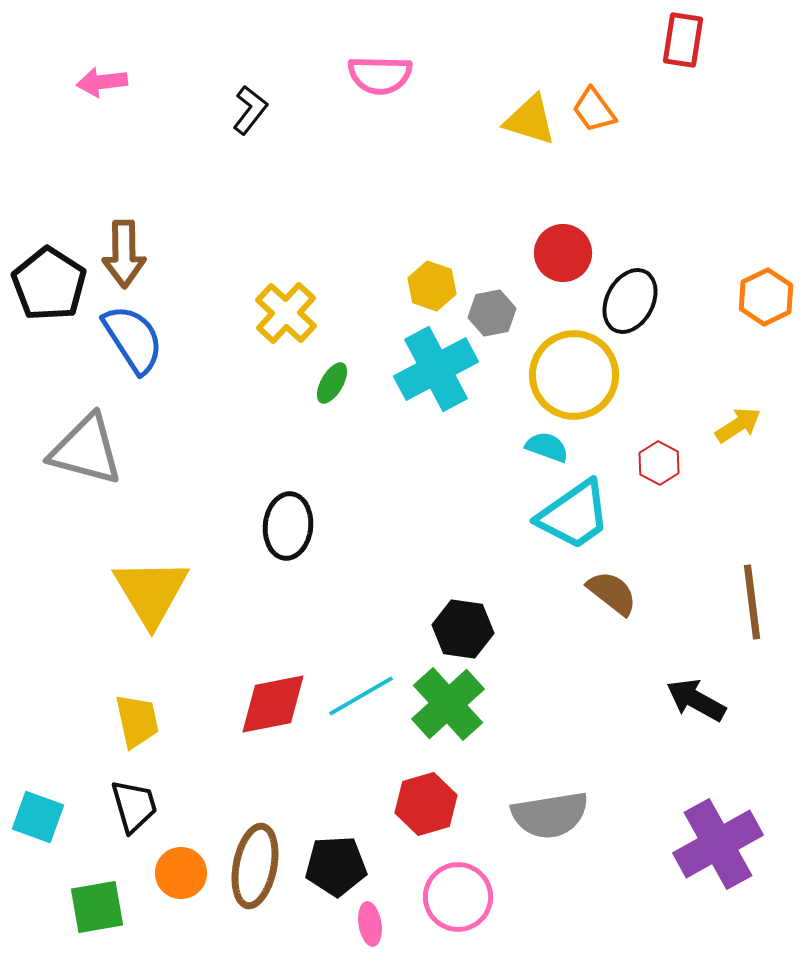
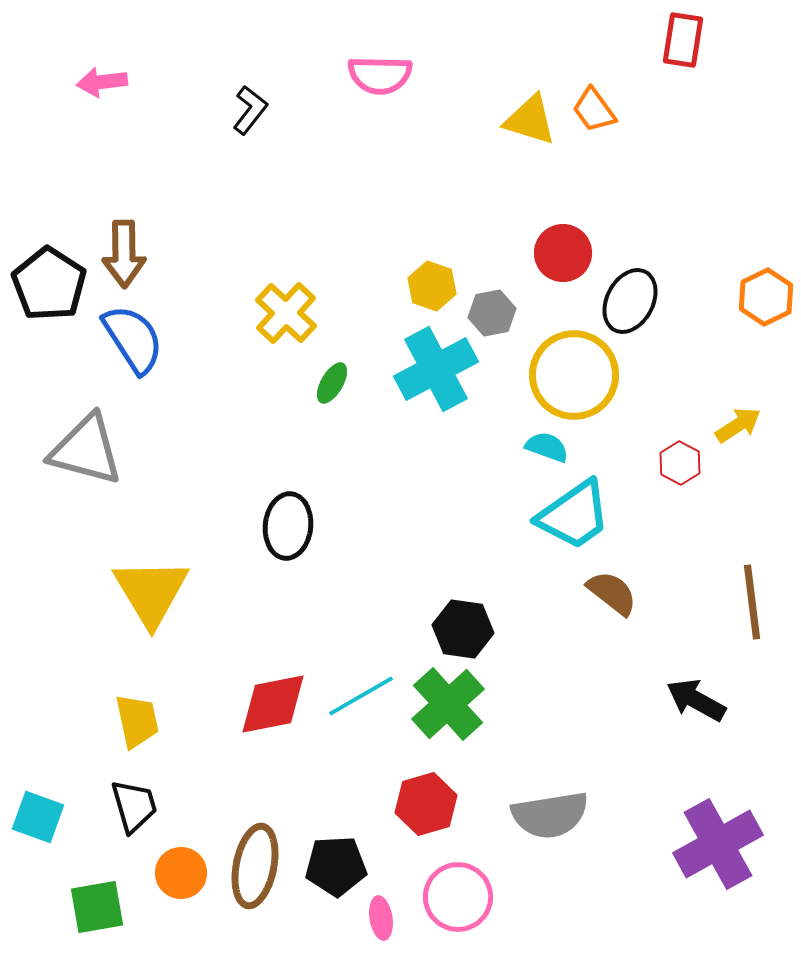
red hexagon at (659, 463): moved 21 px right
pink ellipse at (370, 924): moved 11 px right, 6 px up
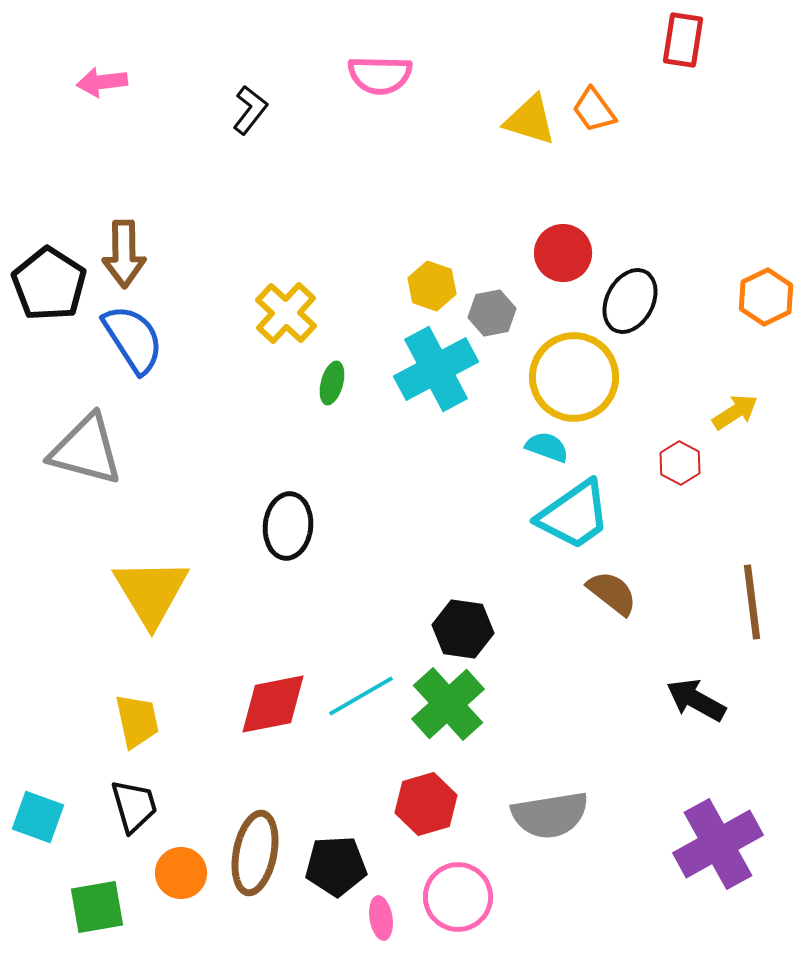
yellow circle at (574, 375): moved 2 px down
green ellipse at (332, 383): rotated 15 degrees counterclockwise
yellow arrow at (738, 425): moved 3 px left, 13 px up
brown ellipse at (255, 866): moved 13 px up
